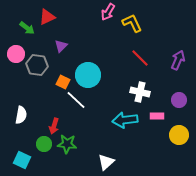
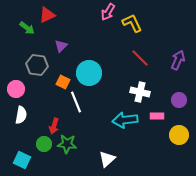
red triangle: moved 2 px up
pink circle: moved 35 px down
cyan circle: moved 1 px right, 2 px up
white line: moved 2 px down; rotated 25 degrees clockwise
white triangle: moved 1 px right, 3 px up
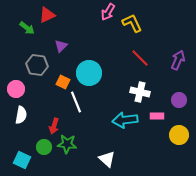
green circle: moved 3 px down
white triangle: rotated 36 degrees counterclockwise
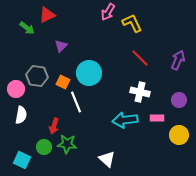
gray hexagon: moved 11 px down
pink rectangle: moved 2 px down
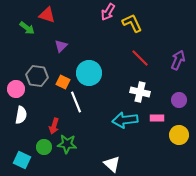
red triangle: rotated 42 degrees clockwise
white triangle: moved 5 px right, 5 px down
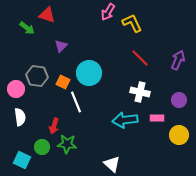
white semicircle: moved 1 px left, 2 px down; rotated 18 degrees counterclockwise
green circle: moved 2 px left
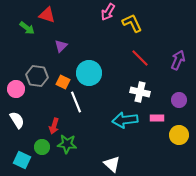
white semicircle: moved 3 px left, 3 px down; rotated 24 degrees counterclockwise
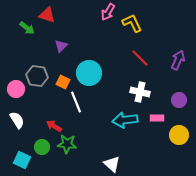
red arrow: rotated 105 degrees clockwise
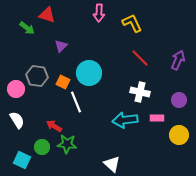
pink arrow: moved 9 px left, 1 px down; rotated 30 degrees counterclockwise
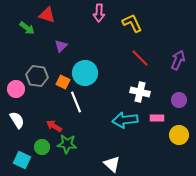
cyan circle: moved 4 px left
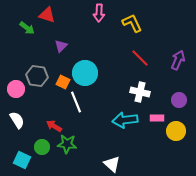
yellow circle: moved 3 px left, 4 px up
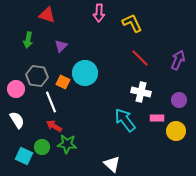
green arrow: moved 1 px right, 12 px down; rotated 63 degrees clockwise
white cross: moved 1 px right
white line: moved 25 px left
cyan arrow: rotated 60 degrees clockwise
cyan square: moved 2 px right, 4 px up
